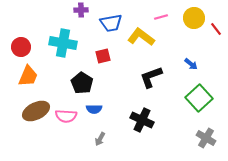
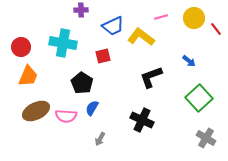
blue trapezoid: moved 2 px right, 3 px down; rotated 15 degrees counterclockwise
blue arrow: moved 2 px left, 3 px up
blue semicircle: moved 2 px left, 1 px up; rotated 119 degrees clockwise
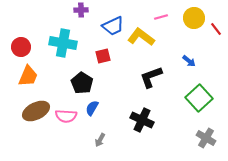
gray arrow: moved 1 px down
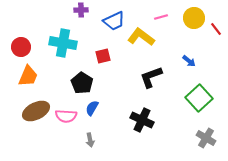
blue trapezoid: moved 1 px right, 5 px up
gray arrow: moved 10 px left; rotated 40 degrees counterclockwise
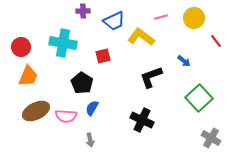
purple cross: moved 2 px right, 1 px down
red line: moved 12 px down
blue arrow: moved 5 px left
gray cross: moved 5 px right
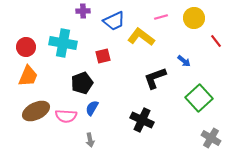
red circle: moved 5 px right
black L-shape: moved 4 px right, 1 px down
black pentagon: rotated 20 degrees clockwise
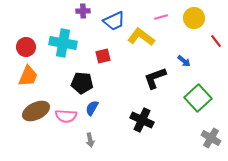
black pentagon: rotated 25 degrees clockwise
green square: moved 1 px left
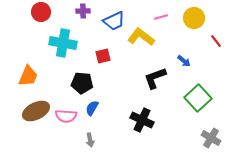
red circle: moved 15 px right, 35 px up
